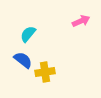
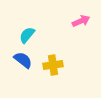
cyan semicircle: moved 1 px left, 1 px down
yellow cross: moved 8 px right, 7 px up
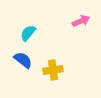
cyan semicircle: moved 1 px right, 2 px up
yellow cross: moved 5 px down
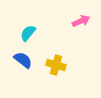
yellow cross: moved 3 px right, 5 px up; rotated 24 degrees clockwise
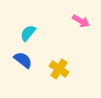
pink arrow: rotated 54 degrees clockwise
yellow cross: moved 3 px right, 4 px down; rotated 18 degrees clockwise
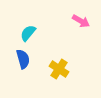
blue semicircle: moved 1 px up; rotated 36 degrees clockwise
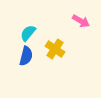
blue semicircle: moved 3 px right, 3 px up; rotated 30 degrees clockwise
yellow cross: moved 4 px left, 20 px up
